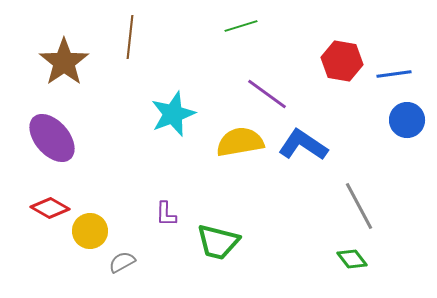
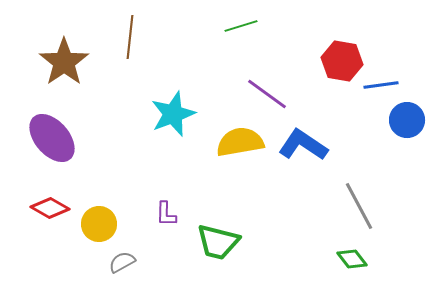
blue line: moved 13 px left, 11 px down
yellow circle: moved 9 px right, 7 px up
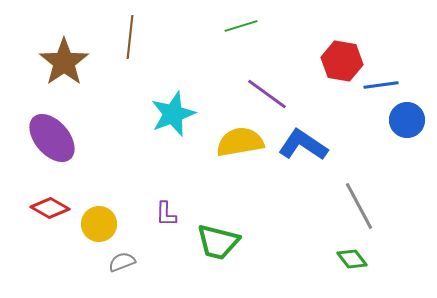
gray semicircle: rotated 8 degrees clockwise
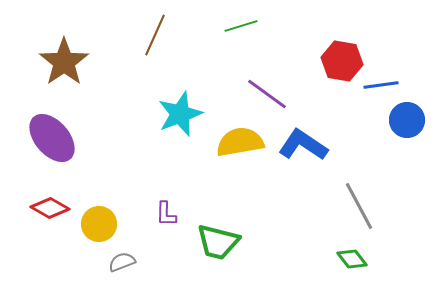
brown line: moved 25 px right, 2 px up; rotated 18 degrees clockwise
cyan star: moved 7 px right
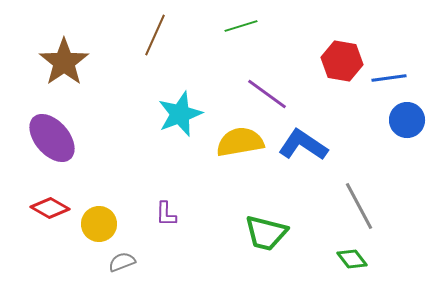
blue line: moved 8 px right, 7 px up
green trapezoid: moved 48 px right, 9 px up
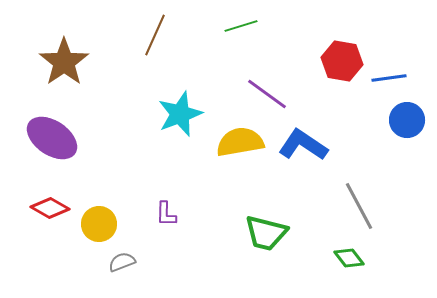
purple ellipse: rotated 15 degrees counterclockwise
green diamond: moved 3 px left, 1 px up
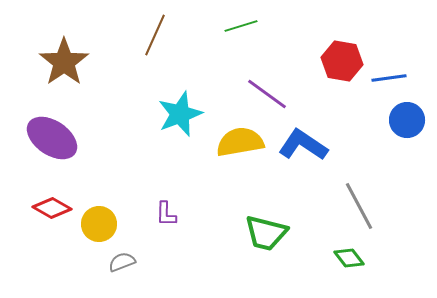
red diamond: moved 2 px right
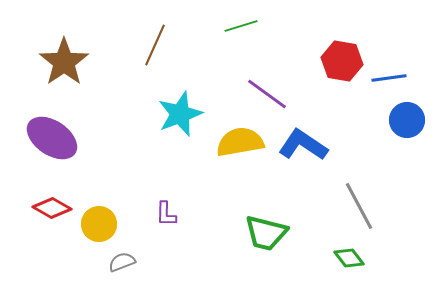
brown line: moved 10 px down
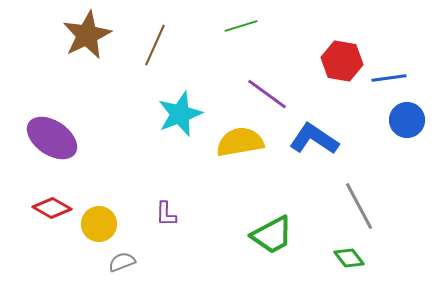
brown star: moved 23 px right, 27 px up; rotated 9 degrees clockwise
blue L-shape: moved 11 px right, 6 px up
green trapezoid: moved 6 px right, 2 px down; rotated 42 degrees counterclockwise
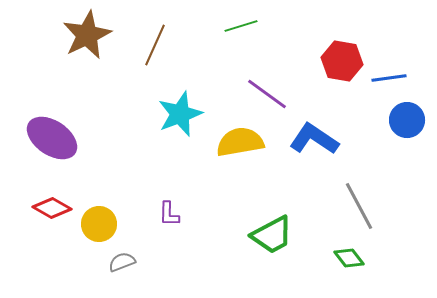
purple L-shape: moved 3 px right
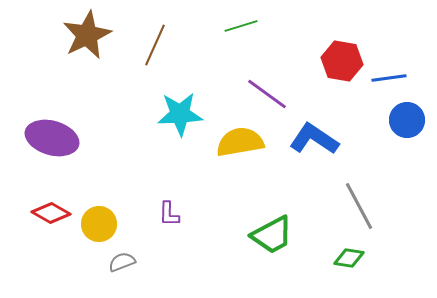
cyan star: rotated 18 degrees clockwise
purple ellipse: rotated 18 degrees counterclockwise
red diamond: moved 1 px left, 5 px down
green diamond: rotated 44 degrees counterclockwise
